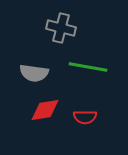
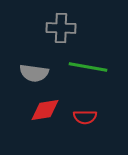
gray cross: rotated 12 degrees counterclockwise
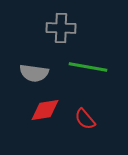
red semicircle: moved 2 px down; rotated 50 degrees clockwise
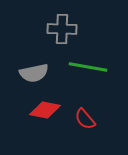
gray cross: moved 1 px right, 1 px down
gray semicircle: rotated 20 degrees counterclockwise
red diamond: rotated 20 degrees clockwise
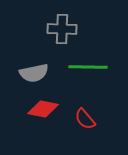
green line: rotated 9 degrees counterclockwise
red diamond: moved 2 px left, 1 px up
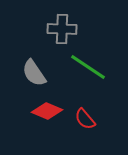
green line: rotated 33 degrees clockwise
gray semicircle: rotated 68 degrees clockwise
red diamond: moved 4 px right, 2 px down; rotated 12 degrees clockwise
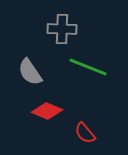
green line: rotated 12 degrees counterclockwise
gray semicircle: moved 4 px left, 1 px up
red semicircle: moved 14 px down
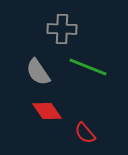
gray semicircle: moved 8 px right
red diamond: rotated 32 degrees clockwise
